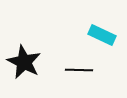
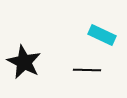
black line: moved 8 px right
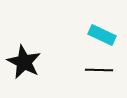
black line: moved 12 px right
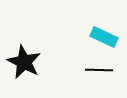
cyan rectangle: moved 2 px right, 2 px down
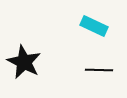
cyan rectangle: moved 10 px left, 11 px up
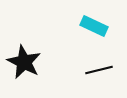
black line: rotated 16 degrees counterclockwise
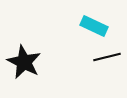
black line: moved 8 px right, 13 px up
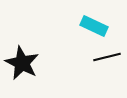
black star: moved 2 px left, 1 px down
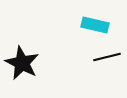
cyan rectangle: moved 1 px right, 1 px up; rotated 12 degrees counterclockwise
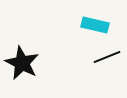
black line: rotated 8 degrees counterclockwise
